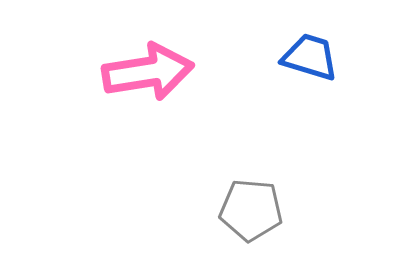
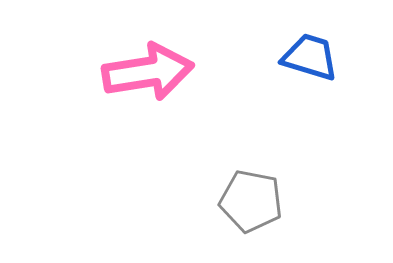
gray pentagon: moved 9 px up; rotated 6 degrees clockwise
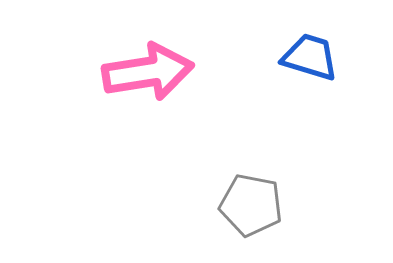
gray pentagon: moved 4 px down
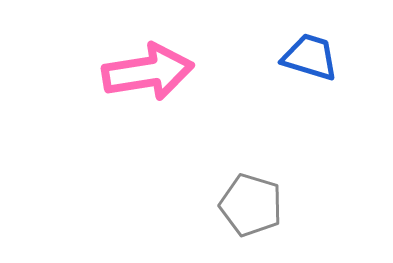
gray pentagon: rotated 6 degrees clockwise
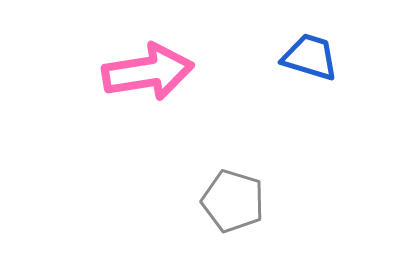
gray pentagon: moved 18 px left, 4 px up
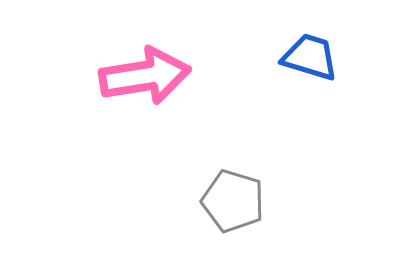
pink arrow: moved 3 px left, 4 px down
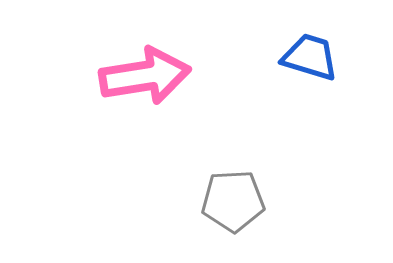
gray pentagon: rotated 20 degrees counterclockwise
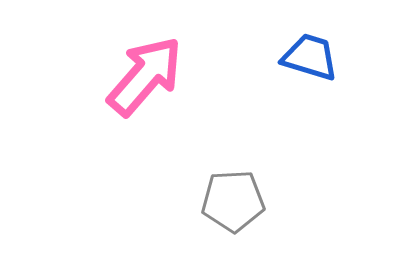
pink arrow: rotated 40 degrees counterclockwise
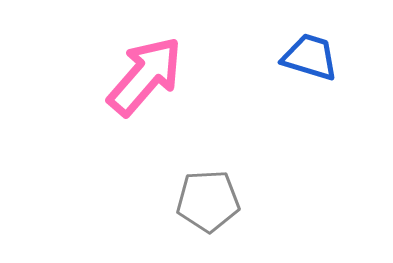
gray pentagon: moved 25 px left
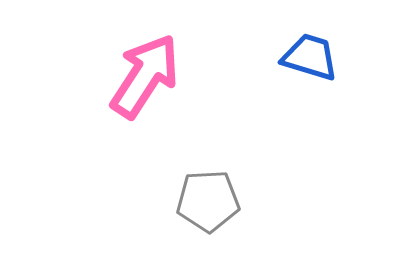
pink arrow: rotated 8 degrees counterclockwise
